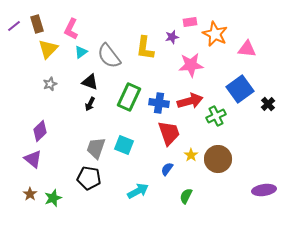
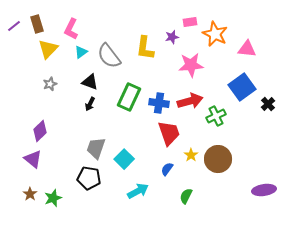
blue square: moved 2 px right, 2 px up
cyan square: moved 14 px down; rotated 24 degrees clockwise
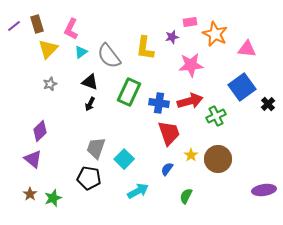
green rectangle: moved 5 px up
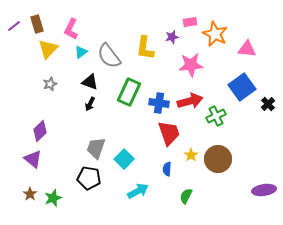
blue semicircle: rotated 32 degrees counterclockwise
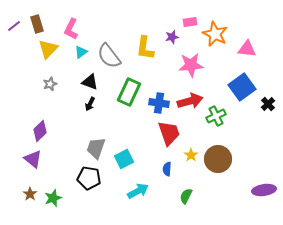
cyan square: rotated 18 degrees clockwise
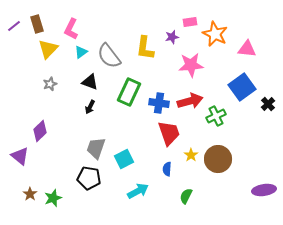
black arrow: moved 3 px down
purple triangle: moved 13 px left, 3 px up
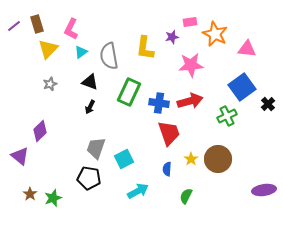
gray semicircle: rotated 28 degrees clockwise
green cross: moved 11 px right
yellow star: moved 4 px down
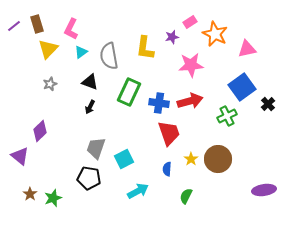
pink rectangle: rotated 24 degrees counterclockwise
pink triangle: rotated 18 degrees counterclockwise
